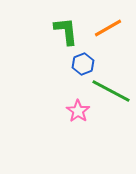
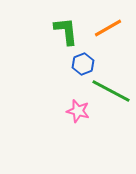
pink star: rotated 20 degrees counterclockwise
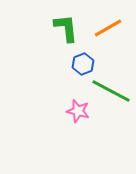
green L-shape: moved 3 px up
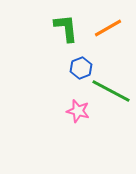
blue hexagon: moved 2 px left, 4 px down
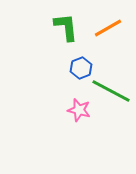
green L-shape: moved 1 px up
pink star: moved 1 px right, 1 px up
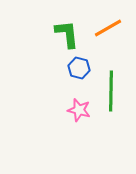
green L-shape: moved 1 px right, 7 px down
blue hexagon: moved 2 px left; rotated 25 degrees counterclockwise
green line: rotated 63 degrees clockwise
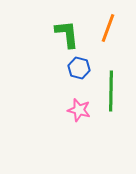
orange line: rotated 40 degrees counterclockwise
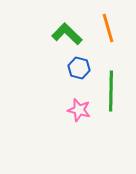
orange line: rotated 36 degrees counterclockwise
green L-shape: rotated 40 degrees counterclockwise
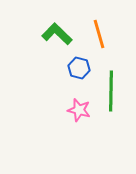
orange line: moved 9 px left, 6 px down
green L-shape: moved 10 px left
